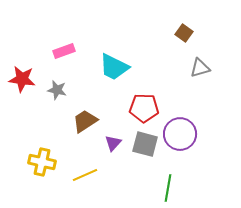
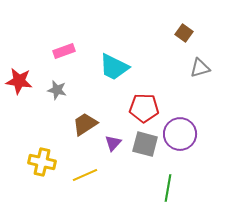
red star: moved 3 px left, 2 px down
brown trapezoid: moved 3 px down
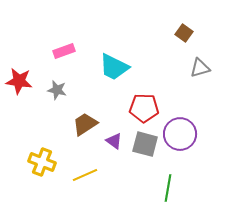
purple triangle: moved 1 px right, 2 px up; rotated 36 degrees counterclockwise
yellow cross: rotated 8 degrees clockwise
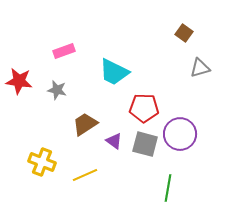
cyan trapezoid: moved 5 px down
